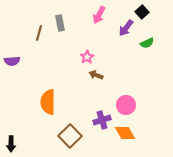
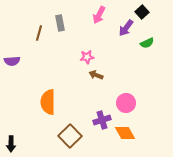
pink star: rotated 24 degrees clockwise
pink circle: moved 2 px up
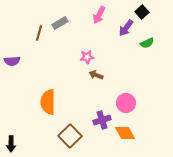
gray rectangle: rotated 70 degrees clockwise
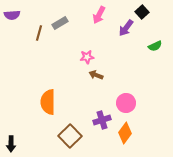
green semicircle: moved 8 px right, 3 px down
purple semicircle: moved 46 px up
orange diamond: rotated 65 degrees clockwise
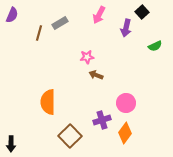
purple semicircle: rotated 63 degrees counterclockwise
purple arrow: rotated 24 degrees counterclockwise
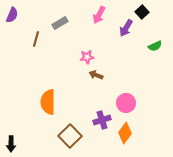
purple arrow: rotated 18 degrees clockwise
brown line: moved 3 px left, 6 px down
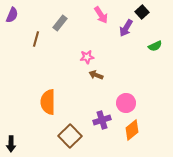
pink arrow: moved 2 px right; rotated 60 degrees counterclockwise
gray rectangle: rotated 21 degrees counterclockwise
orange diamond: moved 7 px right, 3 px up; rotated 15 degrees clockwise
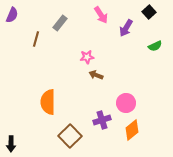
black square: moved 7 px right
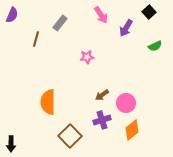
brown arrow: moved 6 px right, 20 px down; rotated 56 degrees counterclockwise
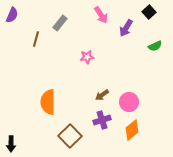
pink circle: moved 3 px right, 1 px up
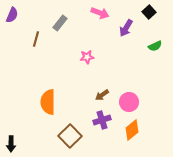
pink arrow: moved 1 px left, 2 px up; rotated 36 degrees counterclockwise
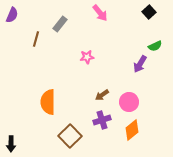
pink arrow: rotated 30 degrees clockwise
gray rectangle: moved 1 px down
purple arrow: moved 14 px right, 36 px down
